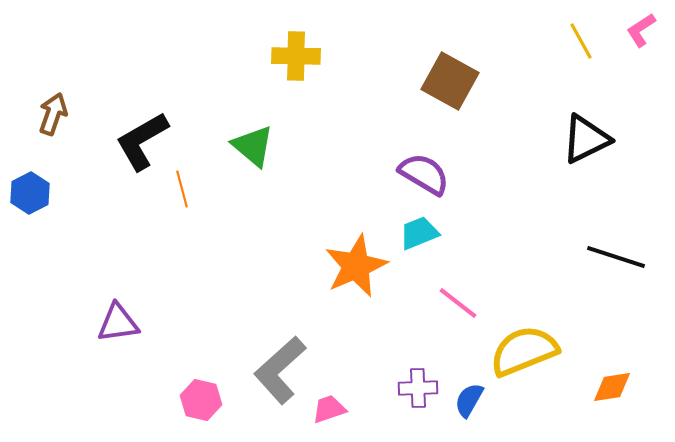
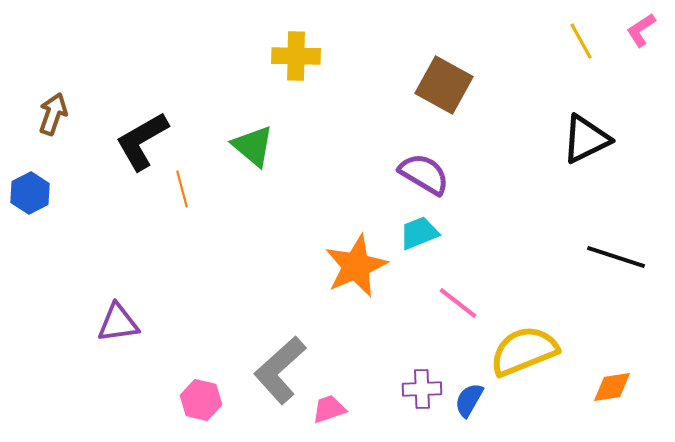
brown square: moved 6 px left, 4 px down
purple cross: moved 4 px right, 1 px down
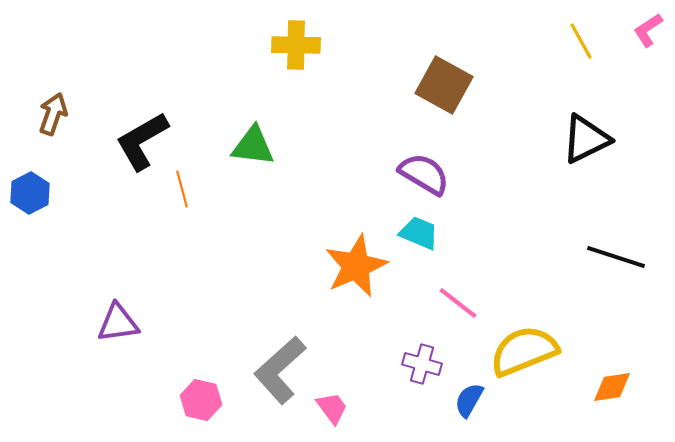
pink L-shape: moved 7 px right
yellow cross: moved 11 px up
green triangle: rotated 33 degrees counterclockwise
cyan trapezoid: rotated 45 degrees clockwise
purple cross: moved 25 px up; rotated 18 degrees clockwise
pink trapezoid: moved 3 px right, 1 px up; rotated 72 degrees clockwise
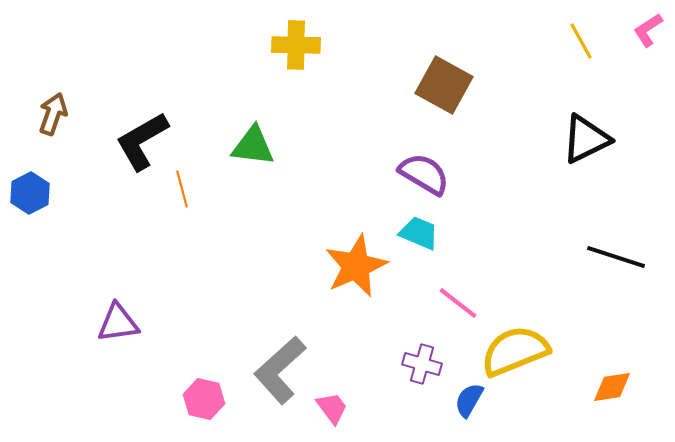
yellow semicircle: moved 9 px left
pink hexagon: moved 3 px right, 1 px up
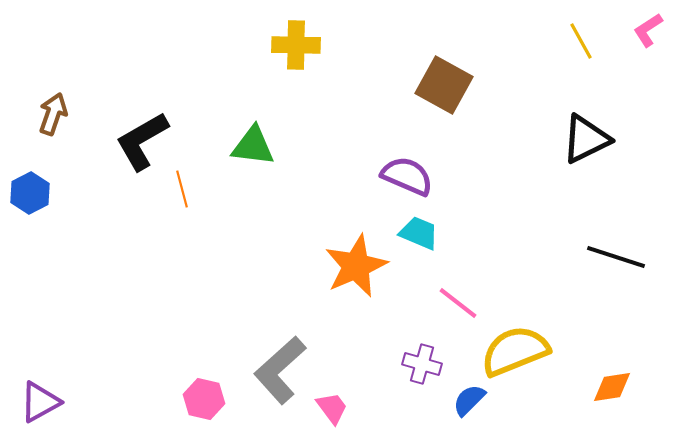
purple semicircle: moved 17 px left, 2 px down; rotated 8 degrees counterclockwise
purple triangle: moved 78 px left, 79 px down; rotated 21 degrees counterclockwise
blue semicircle: rotated 15 degrees clockwise
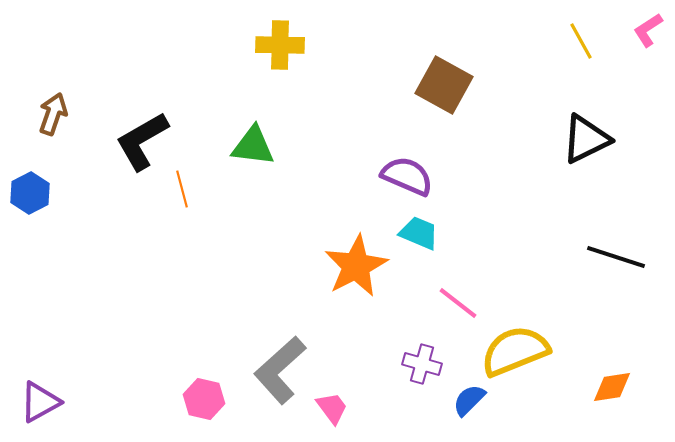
yellow cross: moved 16 px left
orange star: rotated 4 degrees counterclockwise
